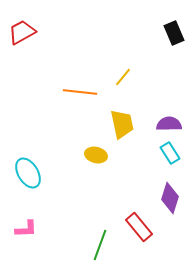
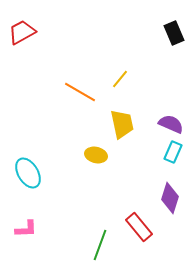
yellow line: moved 3 px left, 2 px down
orange line: rotated 24 degrees clockwise
purple semicircle: moved 2 px right; rotated 25 degrees clockwise
cyan rectangle: moved 3 px right, 1 px up; rotated 55 degrees clockwise
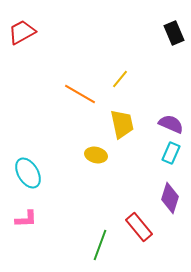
orange line: moved 2 px down
cyan rectangle: moved 2 px left, 1 px down
pink L-shape: moved 10 px up
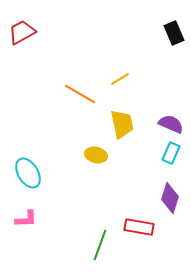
yellow line: rotated 18 degrees clockwise
red rectangle: rotated 40 degrees counterclockwise
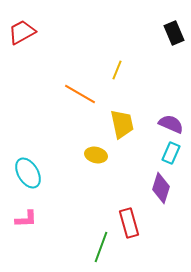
yellow line: moved 3 px left, 9 px up; rotated 36 degrees counterclockwise
purple diamond: moved 9 px left, 10 px up
red rectangle: moved 10 px left, 4 px up; rotated 64 degrees clockwise
green line: moved 1 px right, 2 px down
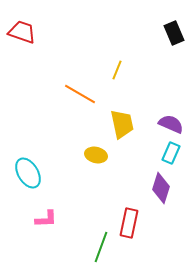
red trapezoid: rotated 48 degrees clockwise
pink L-shape: moved 20 px right
red rectangle: rotated 28 degrees clockwise
